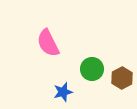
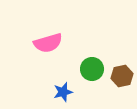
pink semicircle: rotated 80 degrees counterclockwise
brown hexagon: moved 2 px up; rotated 15 degrees clockwise
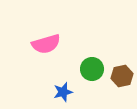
pink semicircle: moved 2 px left, 1 px down
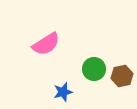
pink semicircle: rotated 16 degrees counterclockwise
green circle: moved 2 px right
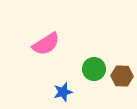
brown hexagon: rotated 15 degrees clockwise
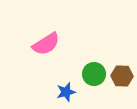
green circle: moved 5 px down
blue star: moved 3 px right
